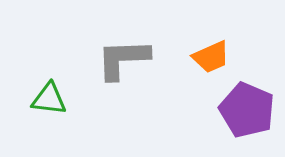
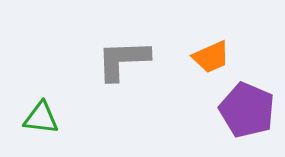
gray L-shape: moved 1 px down
green triangle: moved 8 px left, 19 px down
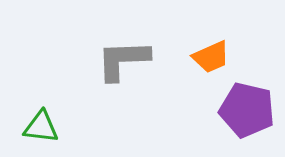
purple pentagon: rotated 10 degrees counterclockwise
green triangle: moved 9 px down
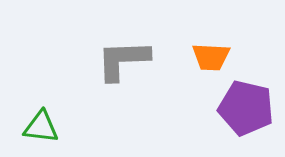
orange trapezoid: rotated 27 degrees clockwise
purple pentagon: moved 1 px left, 2 px up
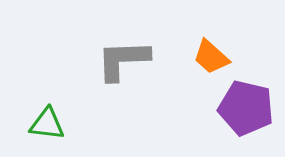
orange trapezoid: rotated 39 degrees clockwise
green triangle: moved 6 px right, 3 px up
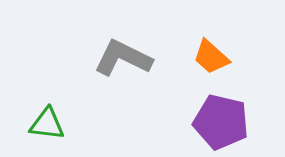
gray L-shape: moved 2 px up; rotated 28 degrees clockwise
purple pentagon: moved 25 px left, 14 px down
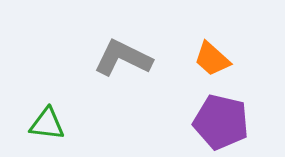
orange trapezoid: moved 1 px right, 2 px down
